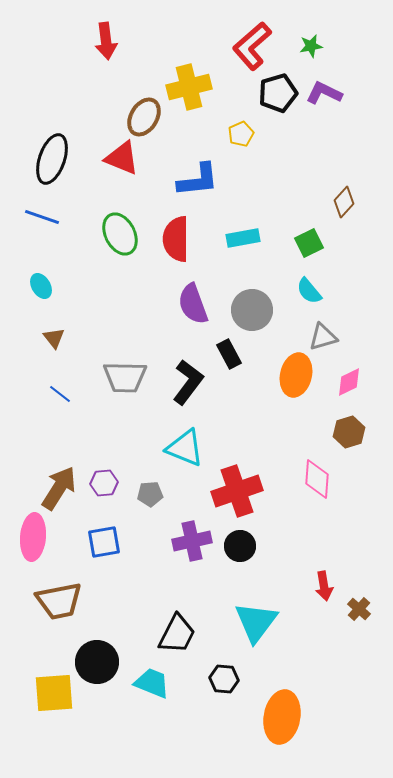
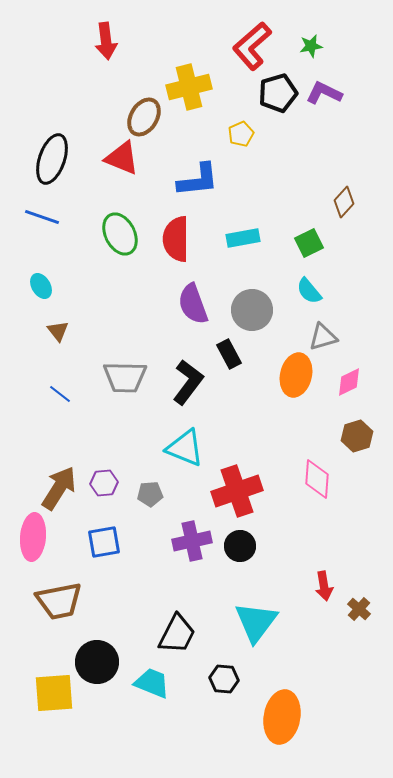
brown triangle at (54, 338): moved 4 px right, 7 px up
brown hexagon at (349, 432): moved 8 px right, 4 px down
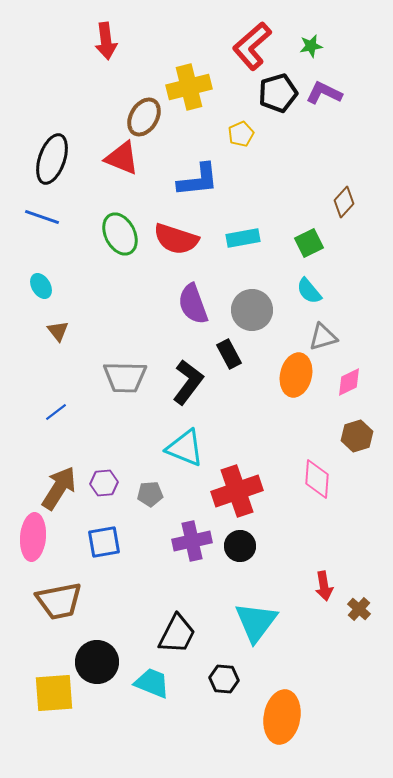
red semicircle at (176, 239): rotated 72 degrees counterclockwise
blue line at (60, 394): moved 4 px left, 18 px down; rotated 75 degrees counterclockwise
